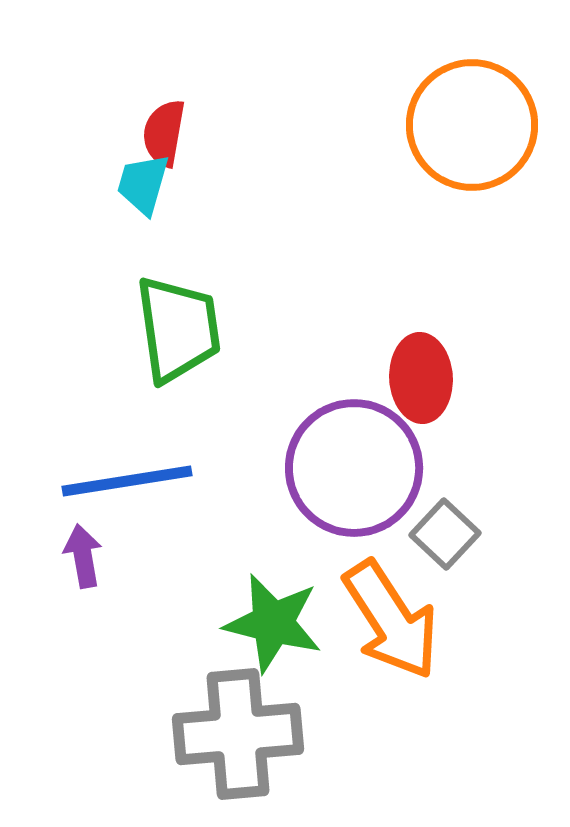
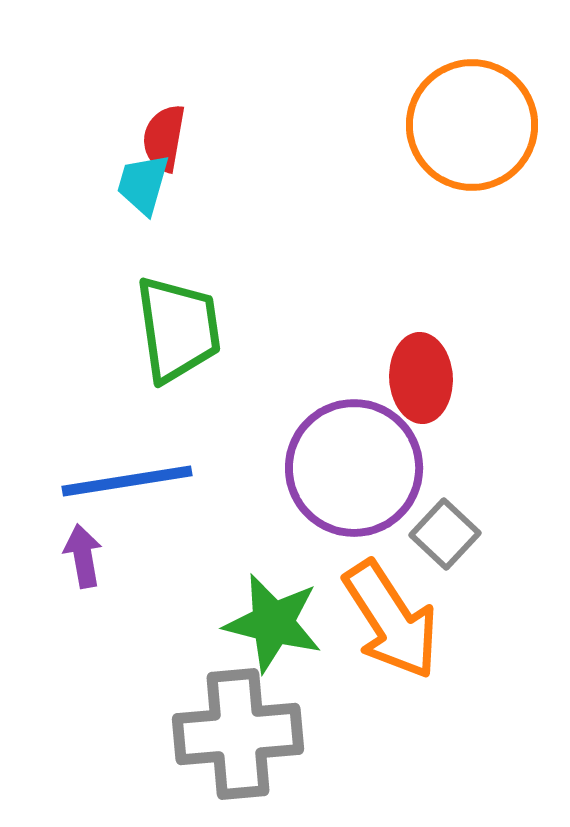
red semicircle: moved 5 px down
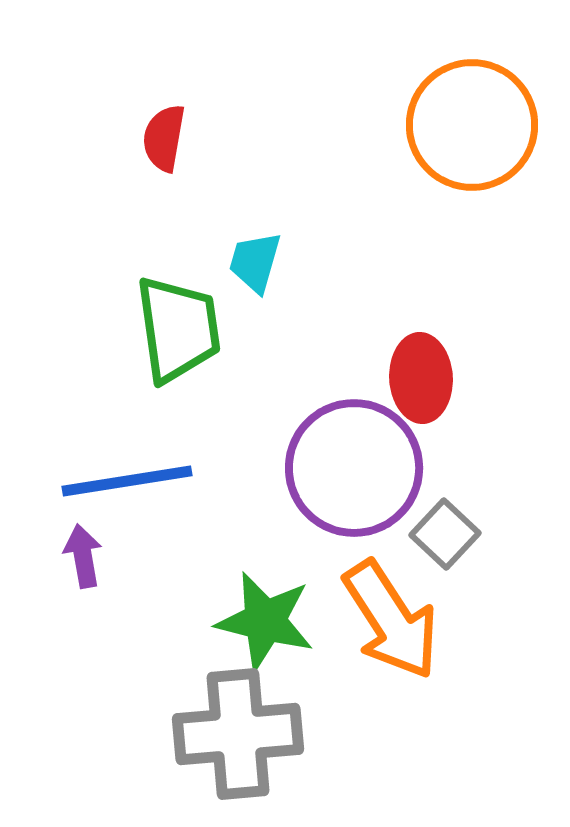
cyan trapezoid: moved 112 px right, 78 px down
green star: moved 8 px left, 2 px up
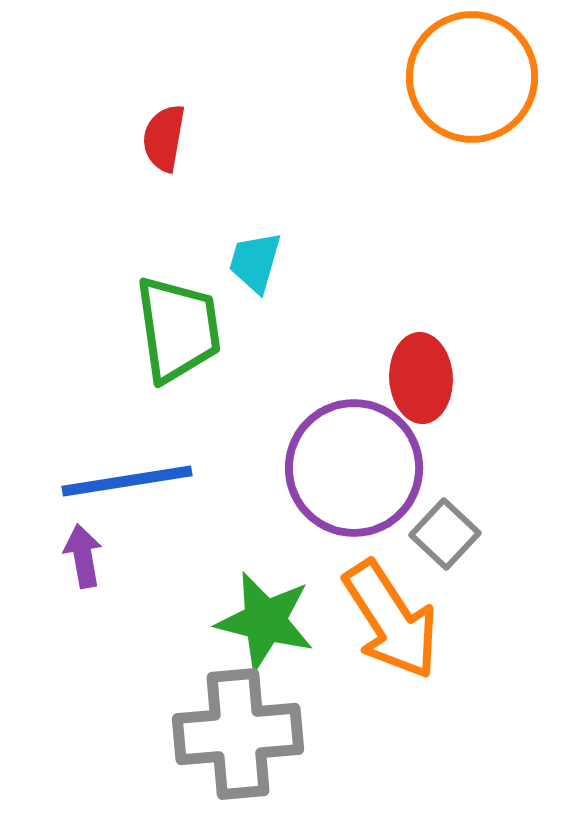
orange circle: moved 48 px up
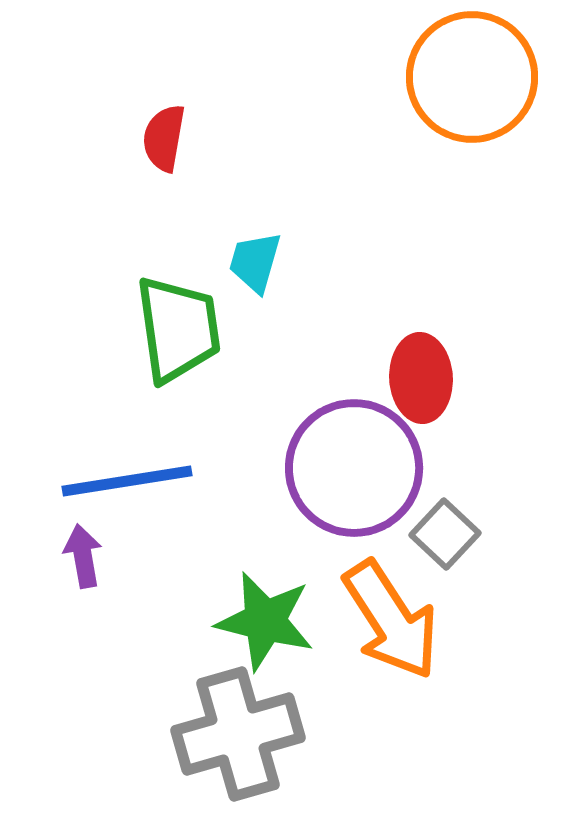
gray cross: rotated 11 degrees counterclockwise
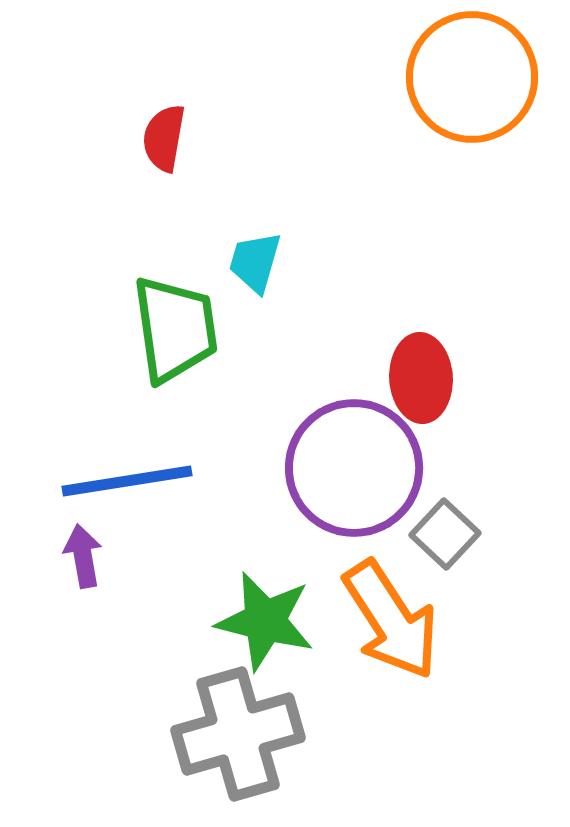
green trapezoid: moved 3 px left
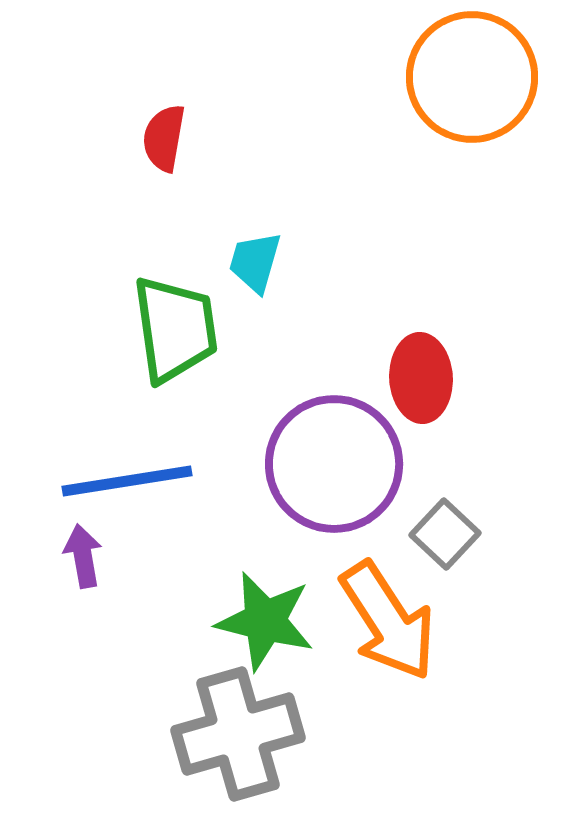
purple circle: moved 20 px left, 4 px up
orange arrow: moved 3 px left, 1 px down
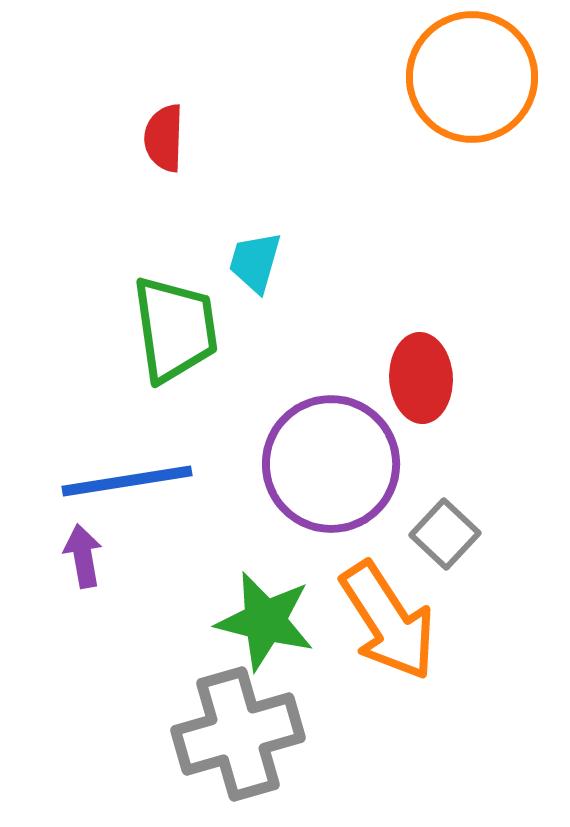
red semicircle: rotated 8 degrees counterclockwise
purple circle: moved 3 px left
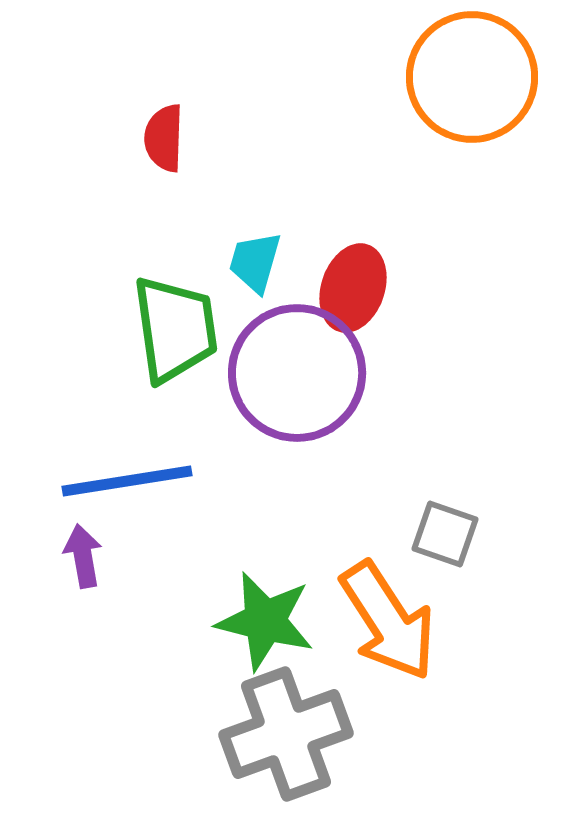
red ellipse: moved 68 px left, 90 px up; rotated 22 degrees clockwise
purple circle: moved 34 px left, 91 px up
gray square: rotated 24 degrees counterclockwise
gray cross: moved 48 px right; rotated 4 degrees counterclockwise
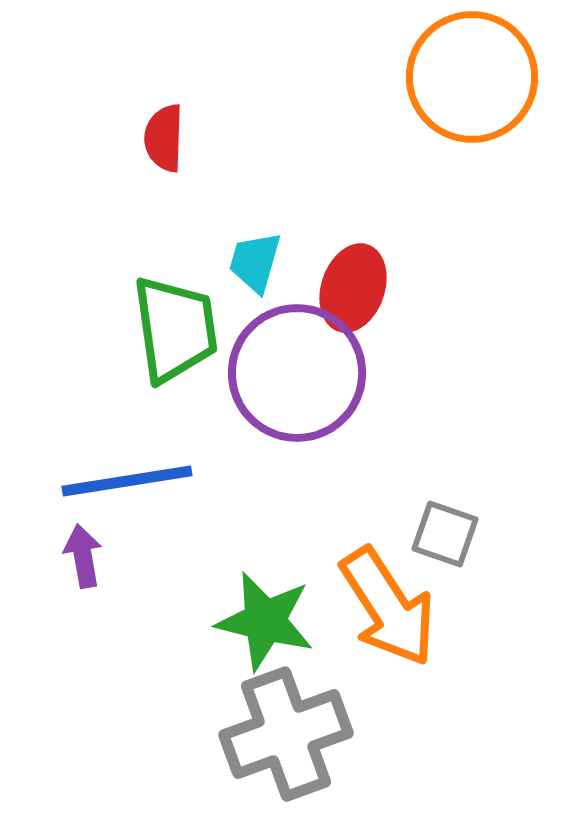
orange arrow: moved 14 px up
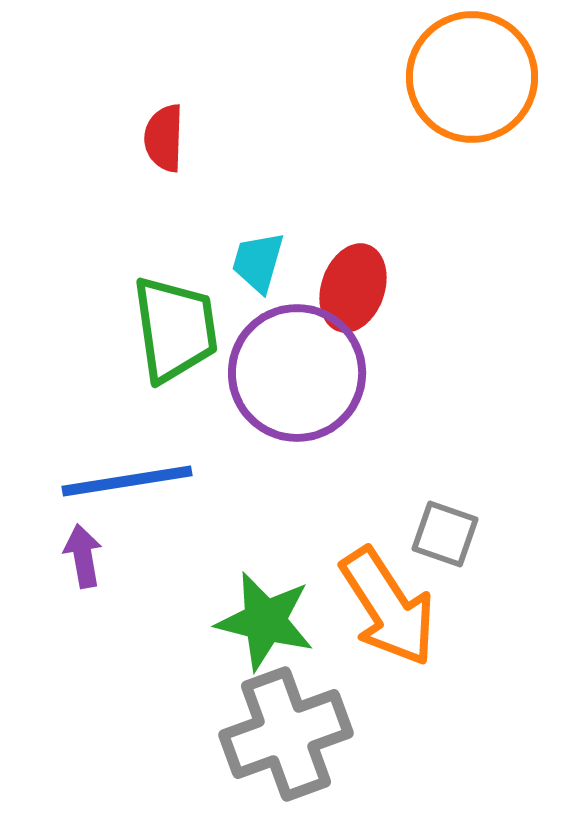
cyan trapezoid: moved 3 px right
